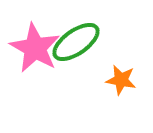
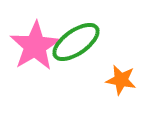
pink star: moved 2 px up; rotated 12 degrees clockwise
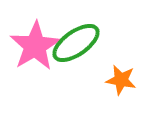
green ellipse: moved 1 px down
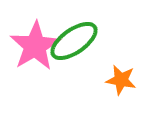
green ellipse: moved 2 px left, 2 px up
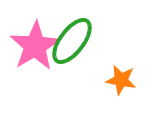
green ellipse: moved 2 px left; rotated 18 degrees counterclockwise
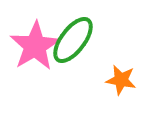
green ellipse: moved 1 px right, 1 px up
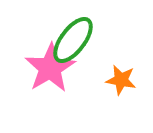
pink star: moved 15 px right, 22 px down
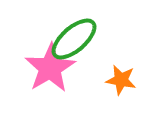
green ellipse: moved 1 px right, 1 px up; rotated 12 degrees clockwise
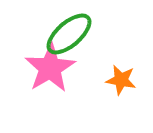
green ellipse: moved 5 px left, 5 px up
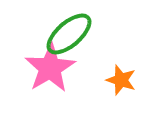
orange star: rotated 8 degrees clockwise
